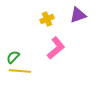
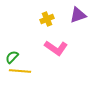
pink L-shape: rotated 75 degrees clockwise
green semicircle: moved 1 px left
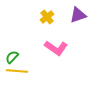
yellow cross: moved 2 px up; rotated 16 degrees counterclockwise
yellow line: moved 3 px left
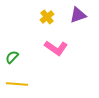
yellow line: moved 13 px down
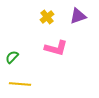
purple triangle: moved 1 px down
pink L-shape: rotated 20 degrees counterclockwise
yellow line: moved 3 px right
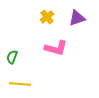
purple triangle: moved 1 px left, 2 px down
green semicircle: rotated 24 degrees counterclockwise
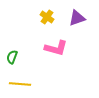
yellow cross: rotated 16 degrees counterclockwise
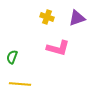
yellow cross: rotated 16 degrees counterclockwise
pink L-shape: moved 2 px right
